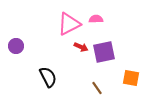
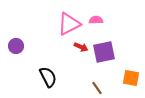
pink semicircle: moved 1 px down
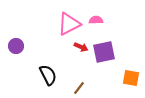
black semicircle: moved 2 px up
brown line: moved 18 px left; rotated 72 degrees clockwise
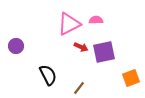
orange square: rotated 30 degrees counterclockwise
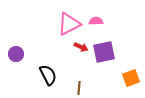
pink semicircle: moved 1 px down
purple circle: moved 8 px down
brown line: rotated 32 degrees counterclockwise
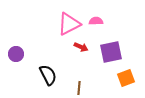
purple square: moved 7 px right
orange square: moved 5 px left
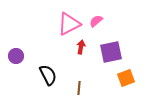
pink semicircle: rotated 40 degrees counterclockwise
red arrow: rotated 104 degrees counterclockwise
purple circle: moved 2 px down
